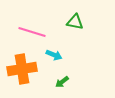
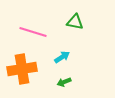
pink line: moved 1 px right
cyan arrow: moved 8 px right, 2 px down; rotated 56 degrees counterclockwise
green arrow: moved 2 px right; rotated 16 degrees clockwise
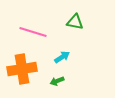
green arrow: moved 7 px left, 1 px up
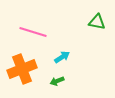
green triangle: moved 22 px right
orange cross: rotated 12 degrees counterclockwise
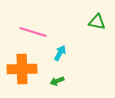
cyan arrow: moved 2 px left, 4 px up; rotated 28 degrees counterclockwise
orange cross: rotated 20 degrees clockwise
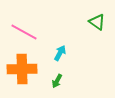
green triangle: rotated 24 degrees clockwise
pink line: moved 9 px left; rotated 12 degrees clockwise
green arrow: rotated 40 degrees counterclockwise
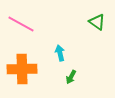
pink line: moved 3 px left, 8 px up
cyan arrow: rotated 42 degrees counterclockwise
green arrow: moved 14 px right, 4 px up
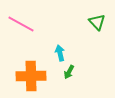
green triangle: rotated 12 degrees clockwise
orange cross: moved 9 px right, 7 px down
green arrow: moved 2 px left, 5 px up
